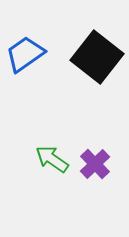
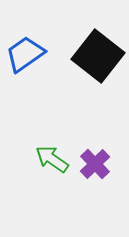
black square: moved 1 px right, 1 px up
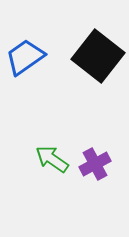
blue trapezoid: moved 3 px down
purple cross: rotated 16 degrees clockwise
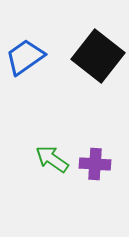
purple cross: rotated 32 degrees clockwise
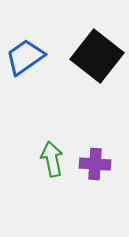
black square: moved 1 px left
green arrow: rotated 44 degrees clockwise
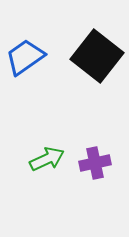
green arrow: moved 5 px left; rotated 76 degrees clockwise
purple cross: moved 1 px up; rotated 16 degrees counterclockwise
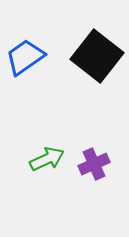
purple cross: moved 1 px left, 1 px down; rotated 12 degrees counterclockwise
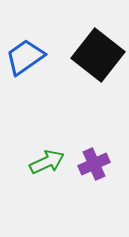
black square: moved 1 px right, 1 px up
green arrow: moved 3 px down
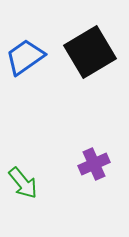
black square: moved 8 px left, 3 px up; rotated 21 degrees clockwise
green arrow: moved 24 px left, 21 px down; rotated 76 degrees clockwise
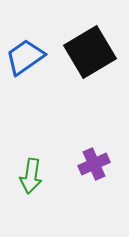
green arrow: moved 8 px right, 7 px up; rotated 48 degrees clockwise
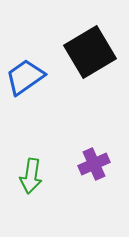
blue trapezoid: moved 20 px down
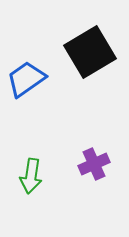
blue trapezoid: moved 1 px right, 2 px down
